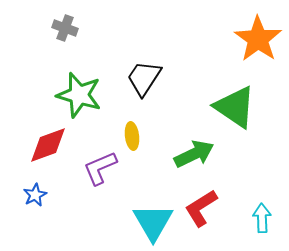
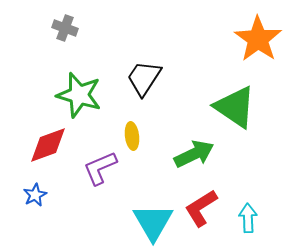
cyan arrow: moved 14 px left
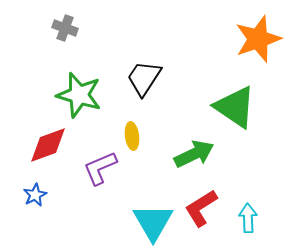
orange star: rotated 18 degrees clockwise
